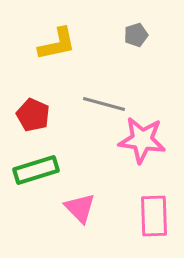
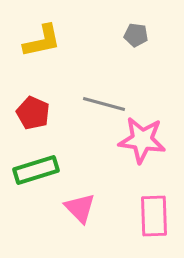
gray pentagon: rotated 25 degrees clockwise
yellow L-shape: moved 15 px left, 3 px up
red pentagon: moved 2 px up
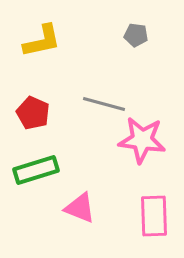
pink triangle: rotated 24 degrees counterclockwise
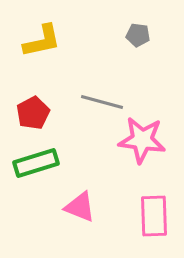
gray pentagon: moved 2 px right
gray line: moved 2 px left, 2 px up
red pentagon: rotated 20 degrees clockwise
green rectangle: moved 7 px up
pink triangle: moved 1 px up
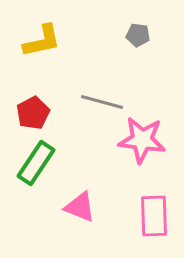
green rectangle: rotated 39 degrees counterclockwise
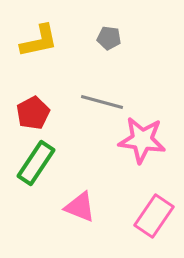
gray pentagon: moved 29 px left, 3 px down
yellow L-shape: moved 3 px left
pink rectangle: rotated 36 degrees clockwise
